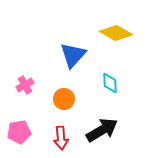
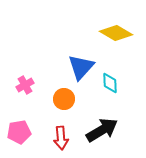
blue triangle: moved 8 px right, 12 px down
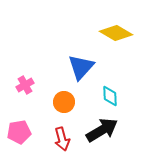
cyan diamond: moved 13 px down
orange circle: moved 3 px down
red arrow: moved 1 px right, 1 px down; rotated 10 degrees counterclockwise
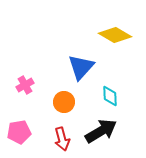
yellow diamond: moved 1 px left, 2 px down
black arrow: moved 1 px left, 1 px down
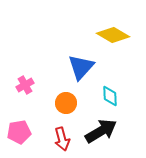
yellow diamond: moved 2 px left
orange circle: moved 2 px right, 1 px down
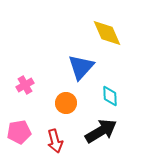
yellow diamond: moved 6 px left, 2 px up; rotated 36 degrees clockwise
red arrow: moved 7 px left, 2 px down
